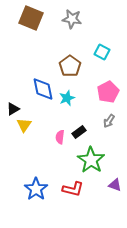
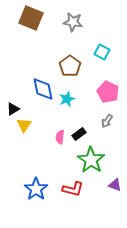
gray star: moved 1 px right, 3 px down
pink pentagon: rotated 20 degrees counterclockwise
cyan star: moved 1 px down
gray arrow: moved 2 px left
black rectangle: moved 2 px down
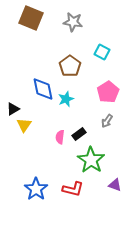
pink pentagon: rotated 15 degrees clockwise
cyan star: moved 1 px left
